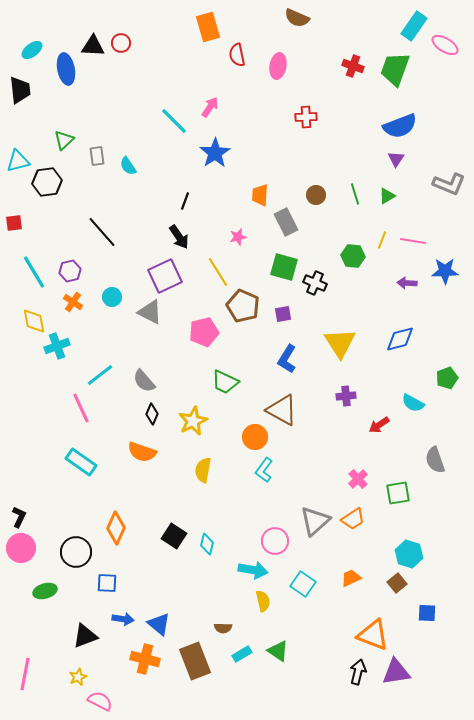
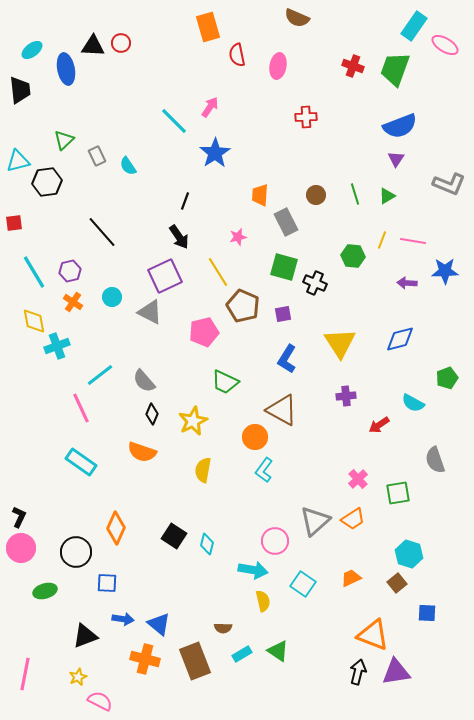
gray rectangle at (97, 156): rotated 18 degrees counterclockwise
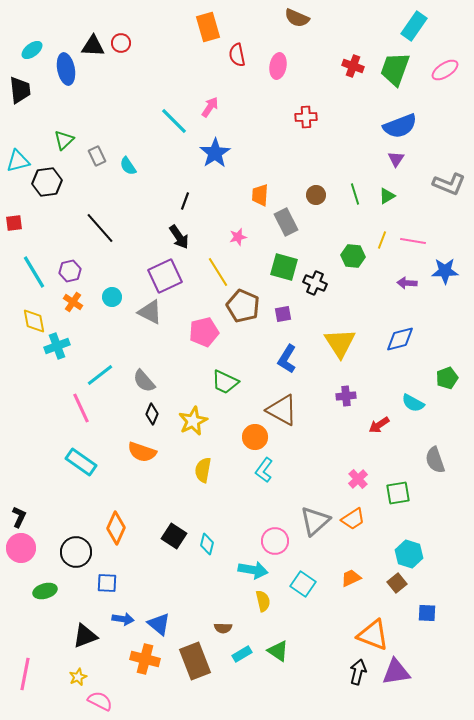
pink ellipse at (445, 45): moved 25 px down; rotated 64 degrees counterclockwise
black line at (102, 232): moved 2 px left, 4 px up
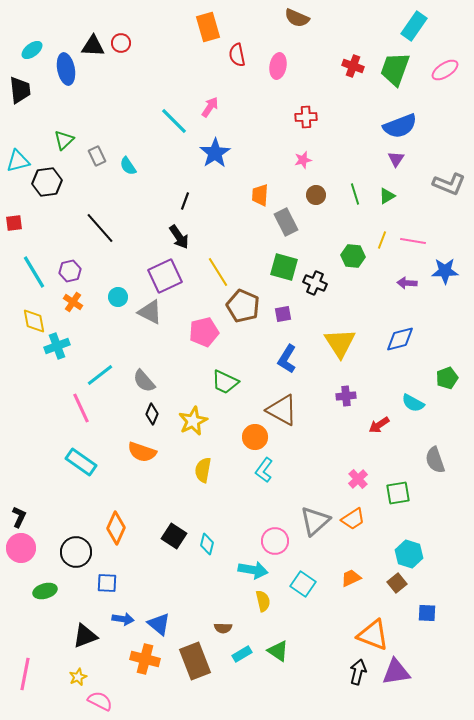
pink star at (238, 237): moved 65 px right, 77 px up
cyan circle at (112, 297): moved 6 px right
